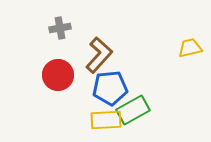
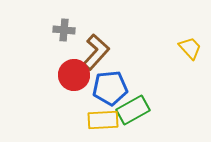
gray cross: moved 4 px right, 2 px down; rotated 15 degrees clockwise
yellow trapezoid: rotated 60 degrees clockwise
brown L-shape: moved 3 px left, 3 px up
red circle: moved 16 px right
yellow rectangle: moved 3 px left
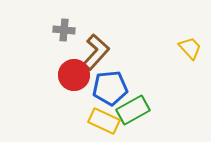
yellow rectangle: moved 1 px right, 1 px down; rotated 28 degrees clockwise
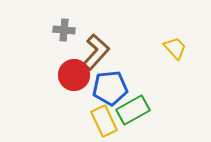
yellow trapezoid: moved 15 px left
yellow rectangle: rotated 40 degrees clockwise
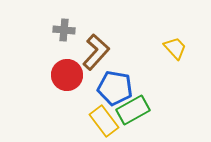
red circle: moved 7 px left
blue pentagon: moved 5 px right; rotated 16 degrees clockwise
yellow rectangle: rotated 12 degrees counterclockwise
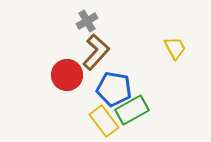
gray cross: moved 23 px right, 9 px up; rotated 35 degrees counterclockwise
yellow trapezoid: rotated 15 degrees clockwise
blue pentagon: moved 1 px left, 1 px down
green rectangle: moved 1 px left
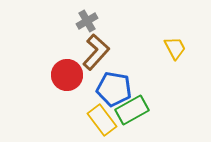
yellow rectangle: moved 2 px left, 1 px up
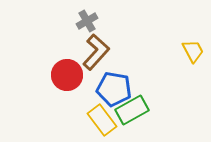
yellow trapezoid: moved 18 px right, 3 px down
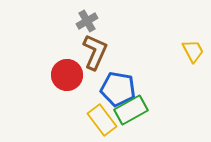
brown L-shape: moved 1 px left; rotated 18 degrees counterclockwise
blue pentagon: moved 4 px right
green rectangle: moved 1 px left
